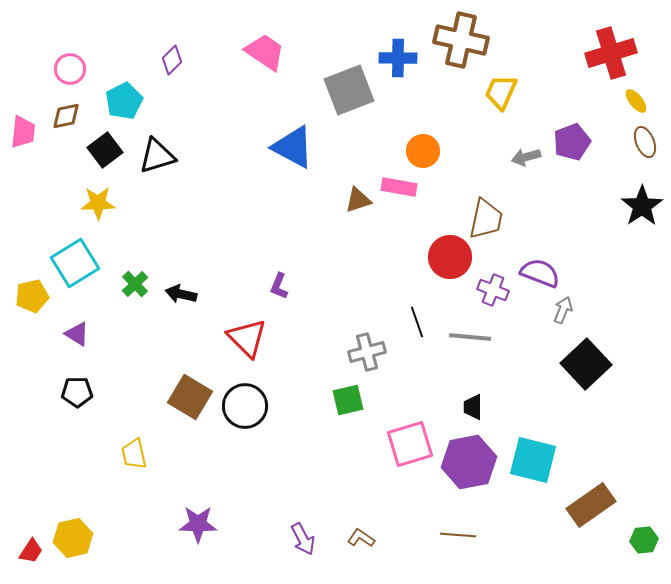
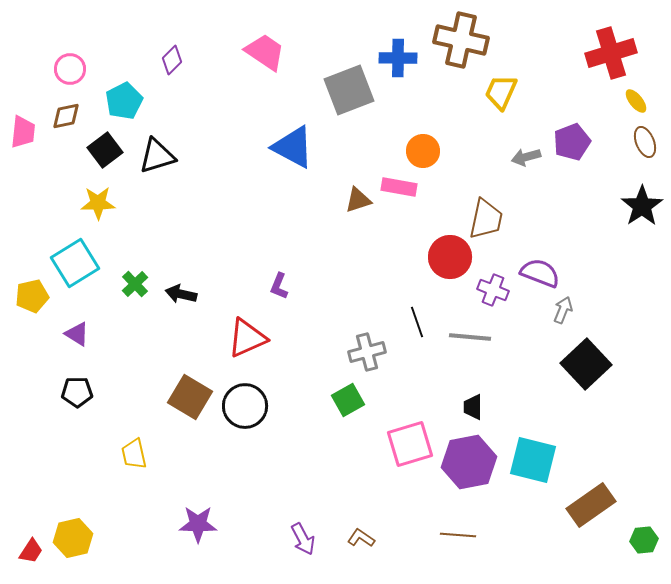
red triangle at (247, 338): rotated 51 degrees clockwise
green square at (348, 400): rotated 16 degrees counterclockwise
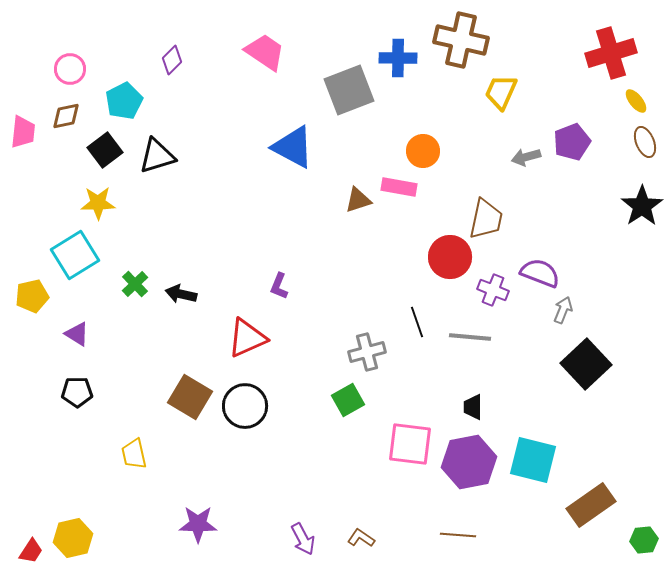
cyan square at (75, 263): moved 8 px up
pink square at (410, 444): rotated 24 degrees clockwise
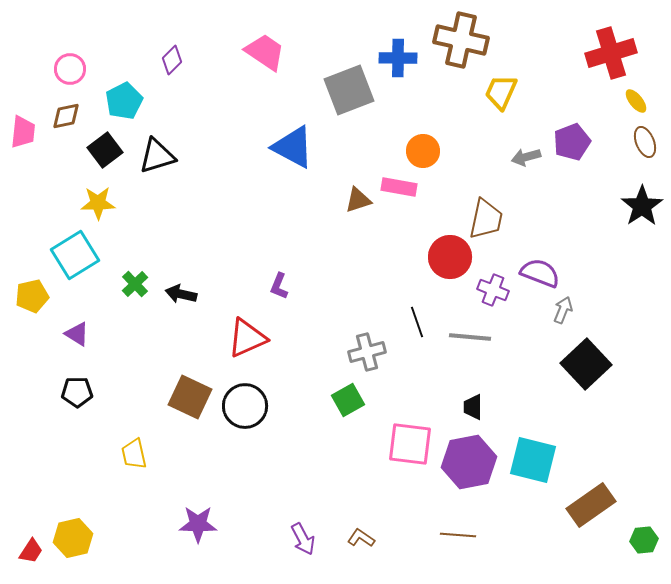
brown square at (190, 397): rotated 6 degrees counterclockwise
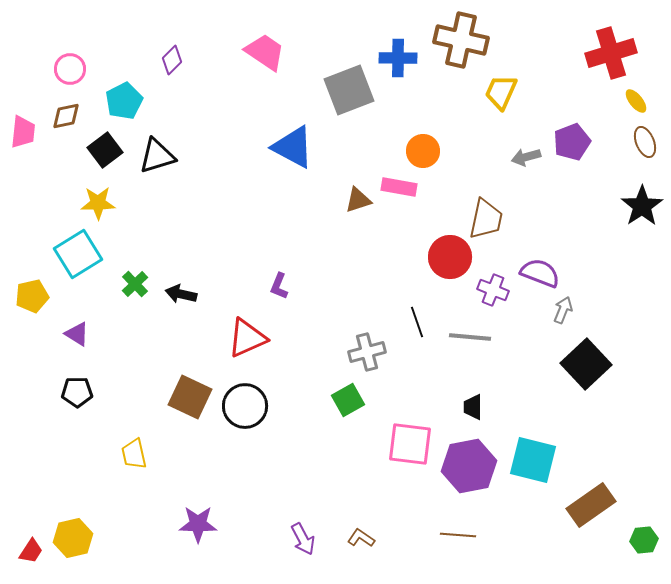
cyan square at (75, 255): moved 3 px right, 1 px up
purple hexagon at (469, 462): moved 4 px down
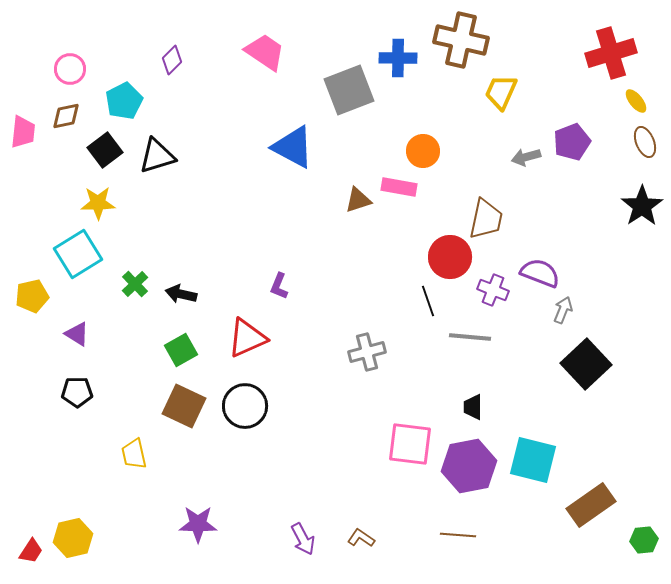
black line at (417, 322): moved 11 px right, 21 px up
brown square at (190, 397): moved 6 px left, 9 px down
green square at (348, 400): moved 167 px left, 50 px up
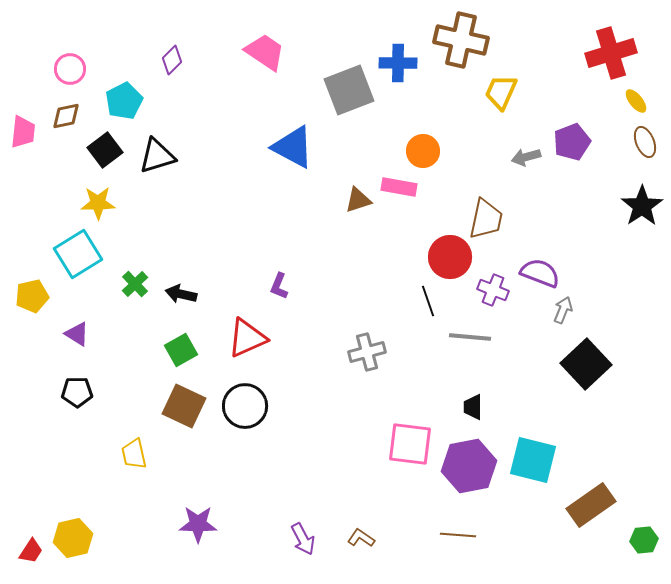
blue cross at (398, 58): moved 5 px down
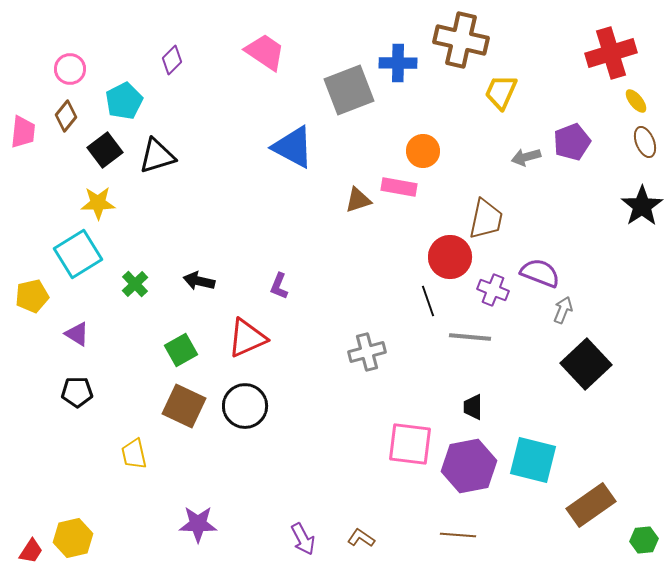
brown diamond at (66, 116): rotated 40 degrees counterclockwise
black arrow at (181, 294): moved 18 px right, 13 px up
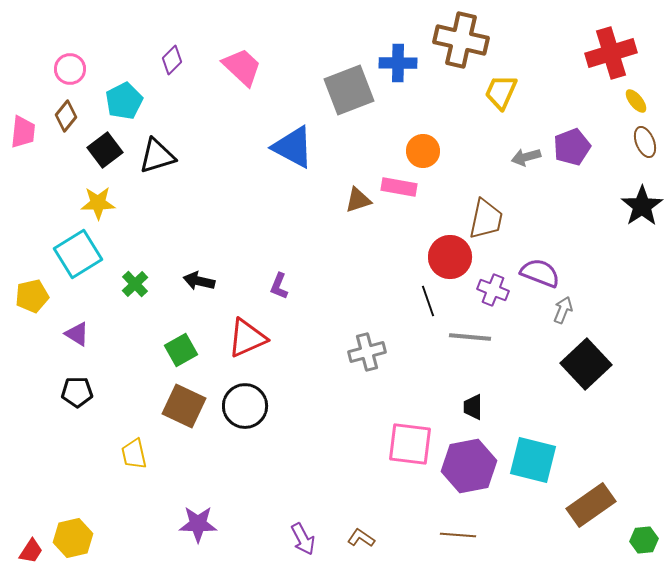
pink trapezoid at (265, 52): moved 23 px left, 15 px down; rotated 9 degrees clockwise
purple pentagon at (572, 142): moved 5 px down
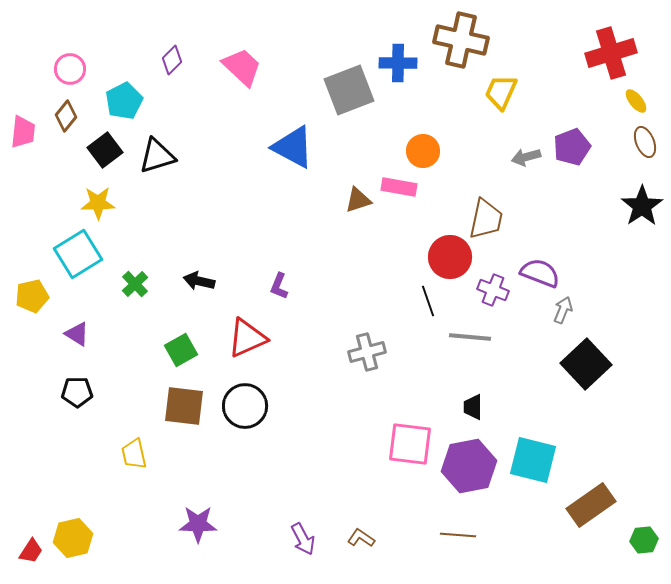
brown square at (184, 406): rotated 18 degrees counterclockwise
